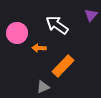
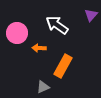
orange rectangle: rotated 15 degrees counterclockwise
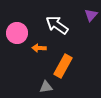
gray triangle: moved 3 px right; rotated 16 degrees clockwise
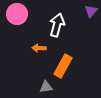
purple triangle: moved 4 px up
white arrow: rotated 70 degrees clockwise
pink circle: moved 19 px up
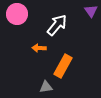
purple triangle: rotated 16 degrees counterclockwise
white arrow: rotated 25 degrees clockwise
